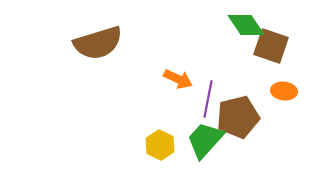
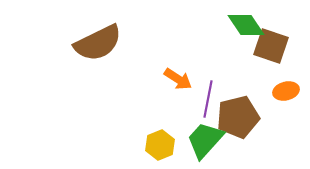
brown semicircle: rotated 9 degrees counterclockwise
orange arrow: rotated 8 degrees clockwise
orange ellipse: moved 2 px right; rotated 20 degrees counterclockwise
yellow hexagon: rotated 12 degrees clockwise
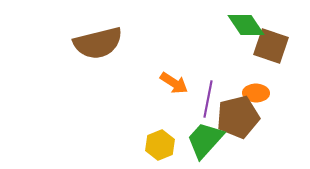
brown semicircle: rotated 12 degrees clockwise
orange arrow: moved 4 px left, 4 px down
orange ellipse: moved 30 px left, 2 px down; rotated 15 degrees clockwise
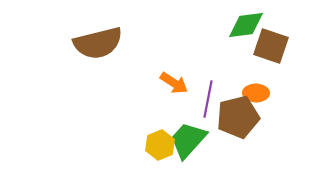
green diamond: rotated 63 degrees counterclockwise
green trapezoid: moved 17 px left
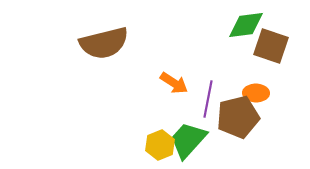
brown semicircle: moved 6 px right
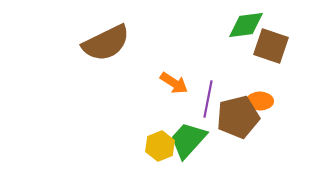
brown semicircle: moved 2 px right; rotated 12 degrees counterclockwise
orange ellipse: moved 4 px right, 8 px down
yellow hexagon: moved 1 px down
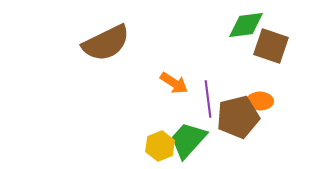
purple line: rotated 18 degrees counterclockwise
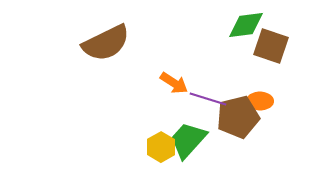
purple line: rotated 66 degrees counterclockwise
yellow hexagon: moved 1 px right, 1 px down; rotated 8 degrees counterclockwise
